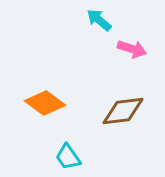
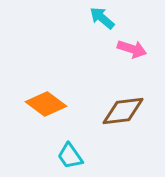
cyan arrow: moved 3 px right, 2 px up
orange diamond: moved 1 px right, 1 px down
cyan trapezoid: moved 2 px right, 1 px up
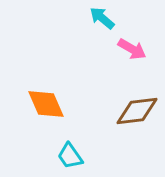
pink arrow: rotated 12 degrees clockwise
orange diamond: rotated 30 degrees clockwise
brown diamond: moved 14 px right
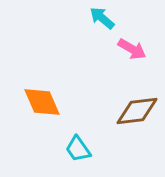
orange diamond: moved 4 px left, 2 px up
cyan trapezoid: moved 8 px right, 7 px up
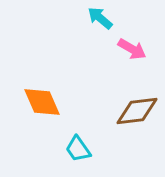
cyan arrow: moved 2 px left
